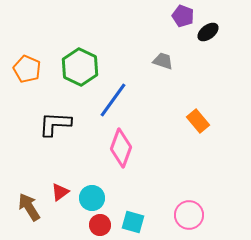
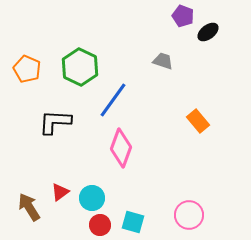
black L-shape: moved 2 px up
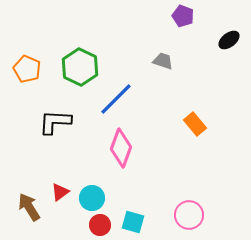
black ellipse: moved 21 px right, 8 px down
blue line: moved 3 px right, 1 px up; rotated 9 degrees clockwise
orange rectangle: moved 3 px left, 3 px down
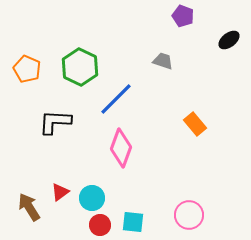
cyan square: rotated 10 degrees counterclockwise
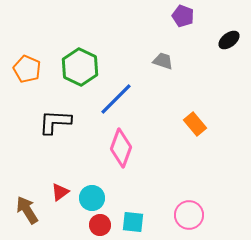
brown arrow: moved 2 px left, 3 px down
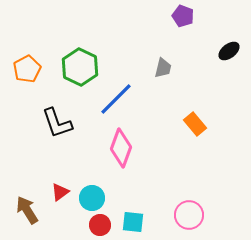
black ellipse: moved 11 px down
gray trapezoid: moved 7 px down; rotated 85 degrees clockwise
orange pentagon: rotated 20 degrees clockwise
black L-shape: moved 2 px right, 1 px down; rotated 112 degrees counterclockwise
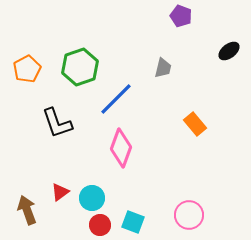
purple pentagon: moved 2 px left
green hexagon: rotated 15 degrees clockwise
brown arrow: rotated 12 degrees clockwise
cyan square: rotated 15 degrees clockwise
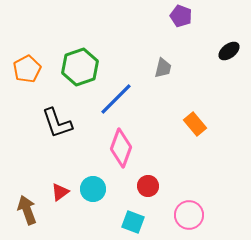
cyan circle: moved 1 px right, 9 px up
red circle: moved 48 px right, 39 px up
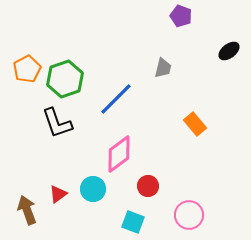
green hexagon: moved 15 px left, 12 px down
pink diamond: moved 2 px left, 6 px down; rotated 33 degrees clockwise
red triangle: moved 2 px left, 2 px down
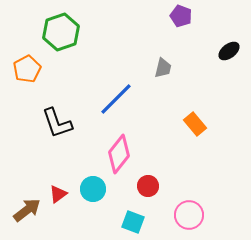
green hexagon: moved 4 px left, 47 px up
pink diamond: rotated 15 degrees counterclockwise
brown arrow: rotated 72 degrees clockwise
